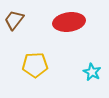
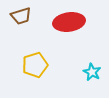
brown trapezoid: moved 7 px right, 4 px up; rotated 145 degrees counterclockwise
yellow pentagon: rotated 15 degrees counterclockwise
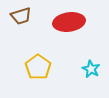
yellow pentagon: moved 3 px right, 2 px down; rotated 20 degrees counterclockwise
cyan star: moved 1 px left, 3 px up
